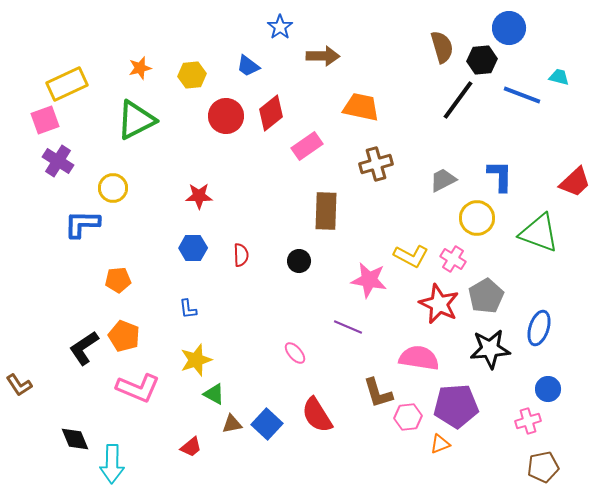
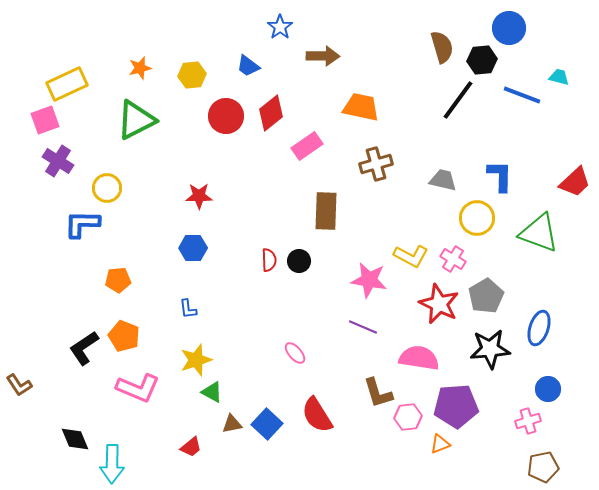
gray trapezoid at (443, 180): rotated 40 degrees clockwise
yellow circle at (113, 188): moved 6 px left
red semicircle at (241, 255): moved 28 px right, 5 px down
purple line at (348, 327): moved 15 px right
green triangle at (214, 394): moved 2 px left, 2 px up
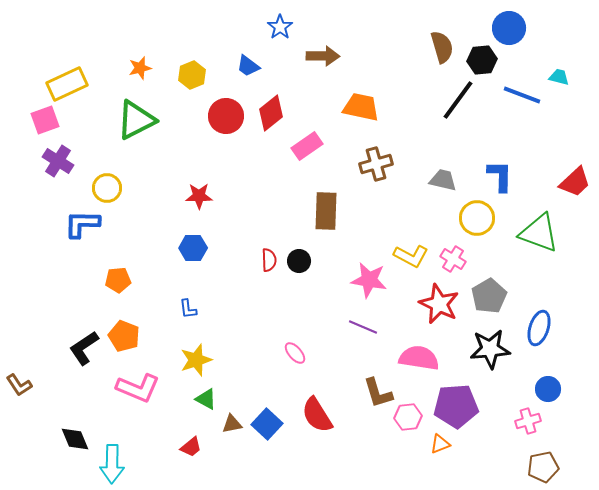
yellow hexagon at (192, 75): rotated 16 degrees counterclockwise
gray pentagon at (486, 296): moved 3 px right
green triangle at (212, 392): moved 6 px left, 7 px down
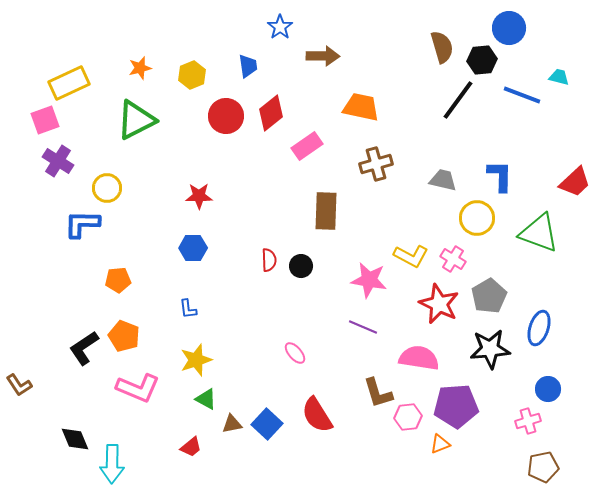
blue trapezoid at (248, 66): rotated 135 degrees counterclockwise
yellow rectangle at (67, 84): moved 2 px right, 1 px up
black circle at (299, 261): moved 2 px right, 5 px down
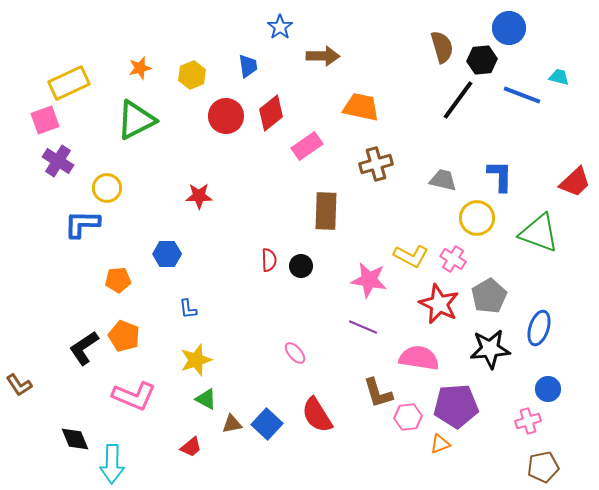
blue hexagon at (193, 248): moved 26 px left, 6 px down
pink L-shape at (138, 388): moved 4 px left, 8 px down
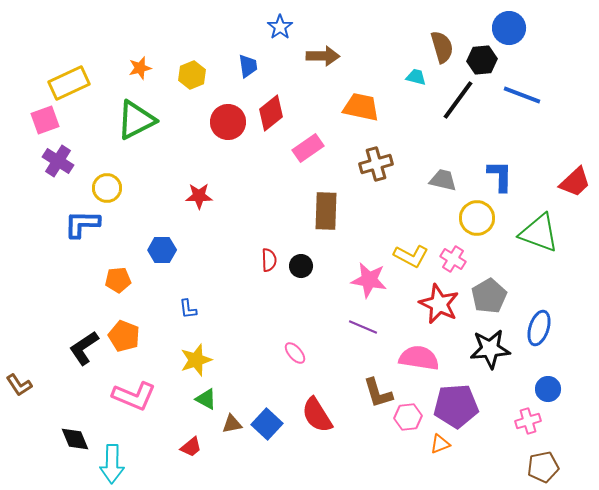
cyan trapezoid at (559, 77): moved 143 px left
red circle at (226, 116): moved 2 px right, 6 px down
pink rectangle at (307, 146): moved 1 px right, 2 px down
blue hexagon at (167, 254): moved 5 px left, 4 px up
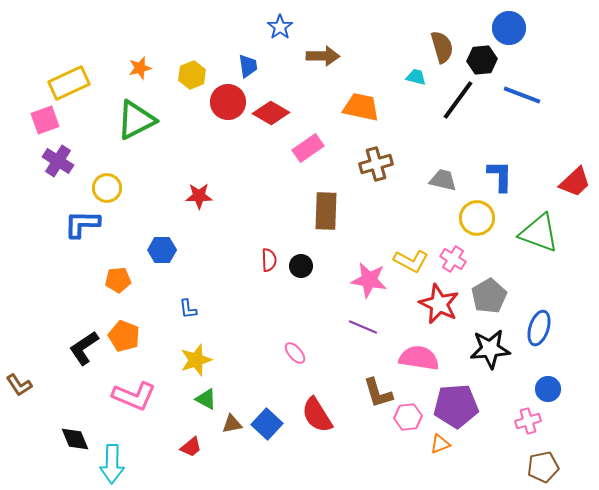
red diamond at (271, 113): rotated 69 degrees clockwise
red circle at (228, 122): moved 20 px up
yellow L-shape at (411, 256): moved 5 px down
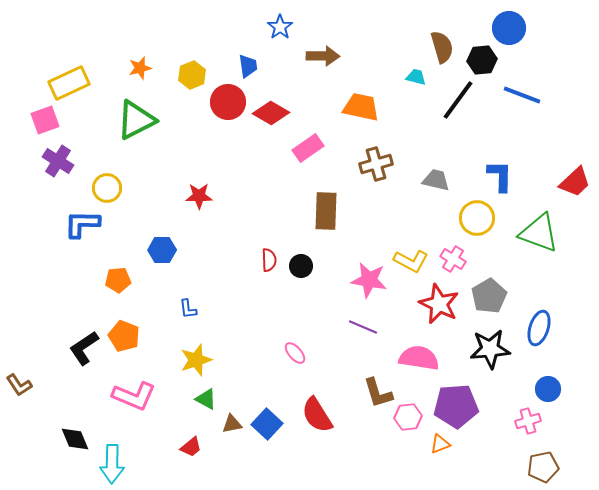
gray trapezoid at (443, 180): moved 7 px left
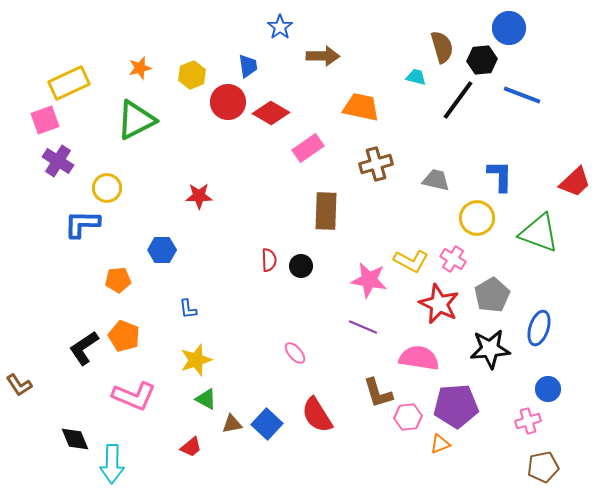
gray pentagon at (489, 296): moved 3 px right, 1 px up
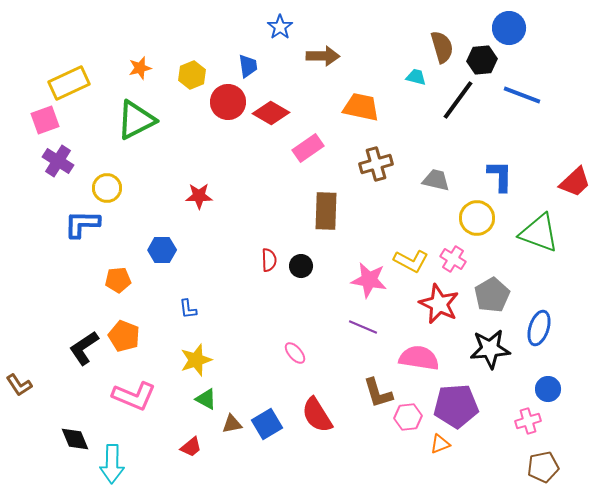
blue square at (267, 424): rotated 16 degrees clockwise
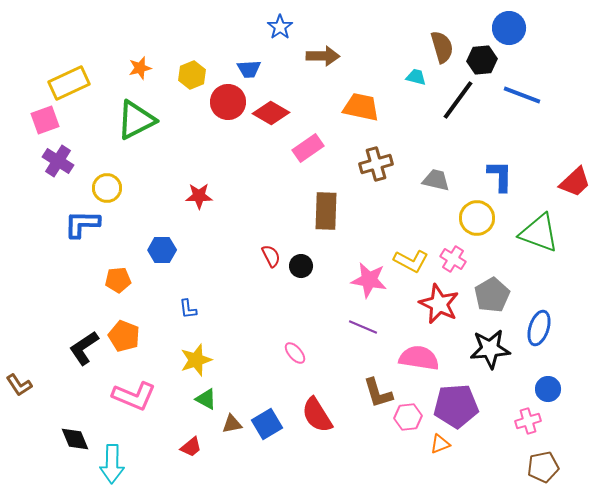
blue trapezoid at (248, 66): moved 1 px right, 3 px down; rotated 95 degrees clockwise
red semicircle at (269, 260): moved 2 px right, 4 px up; rotated 25 degrees counterclockwise
